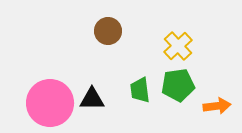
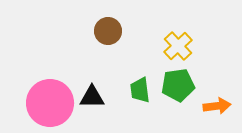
black triangle: moved 2 px up
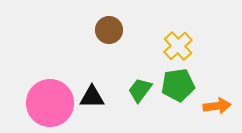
brown circle: moved 1 px right, 1 px up
green trapezoid: rotated 44 degrees clockwise
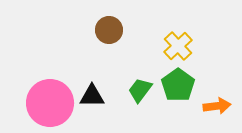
green pentagon: rotated 28 degrees counterclockwise
black triangle: moved 1 px up
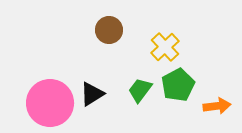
yellow cross: moved 13 px left, 1 px down
green pentagon: rotated 8 degrees clockwise
black triangle: moved 2 px up; rotated 32 degrees counterclockwise
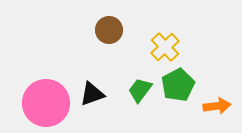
black triangle: rotated 12 degrees clockwise
pink circle: moved 4 px left
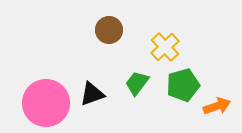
green pentagon: moved 5 px right; rotated 12 degrees clockwise
green trapezoid: moved 3 px left, 7 px up
orange arrow: rotated 12 degrees counterclockwise
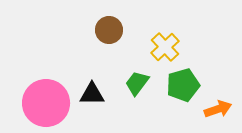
black triangle: rotated 20 degrees clockwise
orange arrow: moved 1 px right, 3 px down
